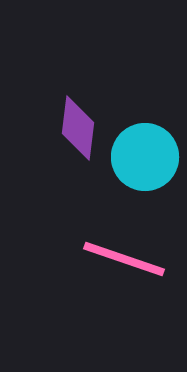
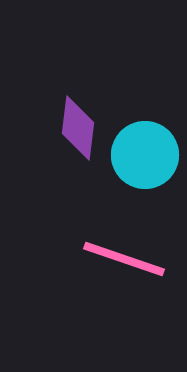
cyan circle: moved 2 px up
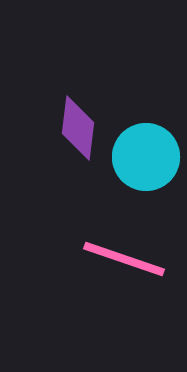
cyan circle: moved 1 px right, 2 px down
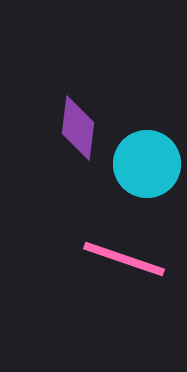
cyan circle: moved 1 px right, 7 px down
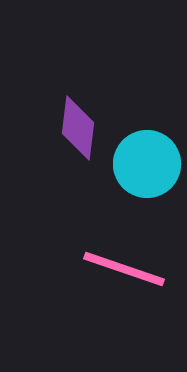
pink line: moved 10 px down
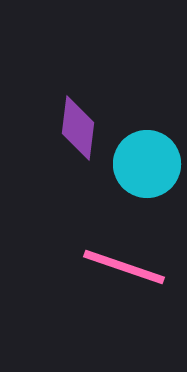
pink line: moved 2 px up
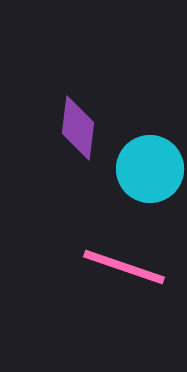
cyan circle: moved 3 px right, 5 px down
